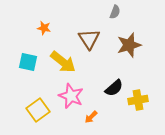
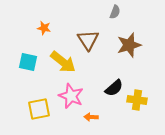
brown triangle: moved 1 px left, 1 px down
yellow cross: moved 1 px left; rotated 18 degrees clockwise
yellow square: moved 1 px right, 1 px up; rotated 25 degrees clockwise
orange arrow: rotated 48 degrees clockwise
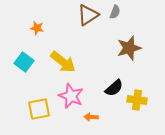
orange star: moved 7 px left
brown triangle: moved 25 px up; rotated 30 degrees clockwise
brown star: moved 3 px down
cyan square: moved 4 px left; rotated 24 degrees clockwise
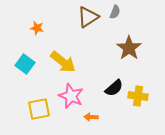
brown triangle: moved 2 px down
brown star: rotated 20 degrees counterclockwise
cyan square: moved 1 px right, 2 px down
yellow cross: moved 1 px right, 4 px up
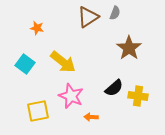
gray semicircle: moved 1 px down
yellow square: moved 1 px left, 2 px down
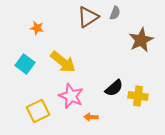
brown star: moved 12 px right, 8 px up; rotated 10 degrees clockwise
yellow square: rotated 15 degrees counterclockwise
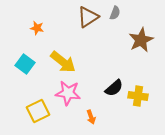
pink star: moved 3 px left, 3 px up; rotated 15 degrees counterclockwise
orange arrow: rotated 112 degrees counterclockwise
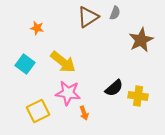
orange arrow: moved 7 px left, 4 px up
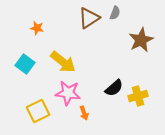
brown triangle: moved 1 px right, 1 px down
yellow cross: rotated 24 degrees counterclockwise
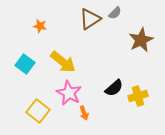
gray semicircle: rotated 24 degrees clockwise
brown triangle: moved 1 px right, 1 px down
orange star: moved 3 px right, 2 px up
pink star: moved 1 px right; rotated 20 degrees clockwise
yellow square: rotated 25 degrees counterclockwise
